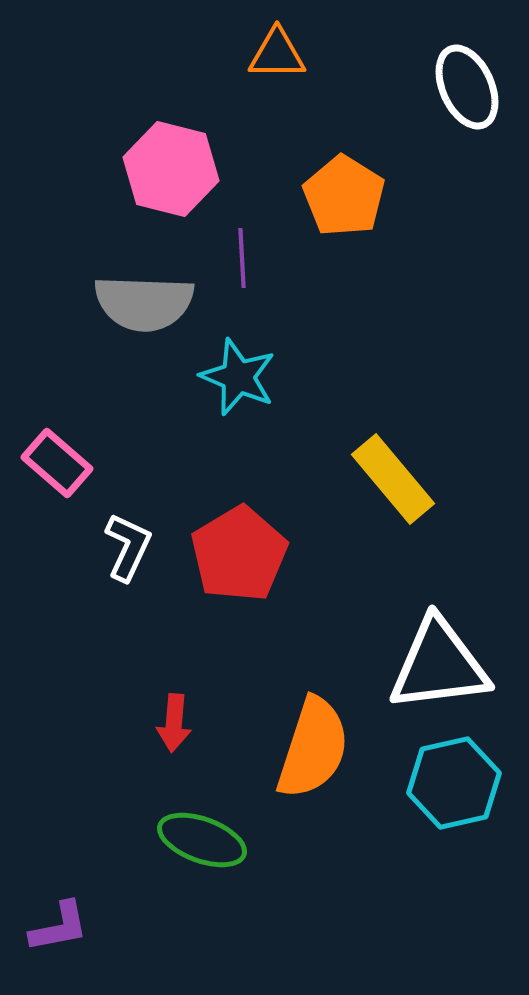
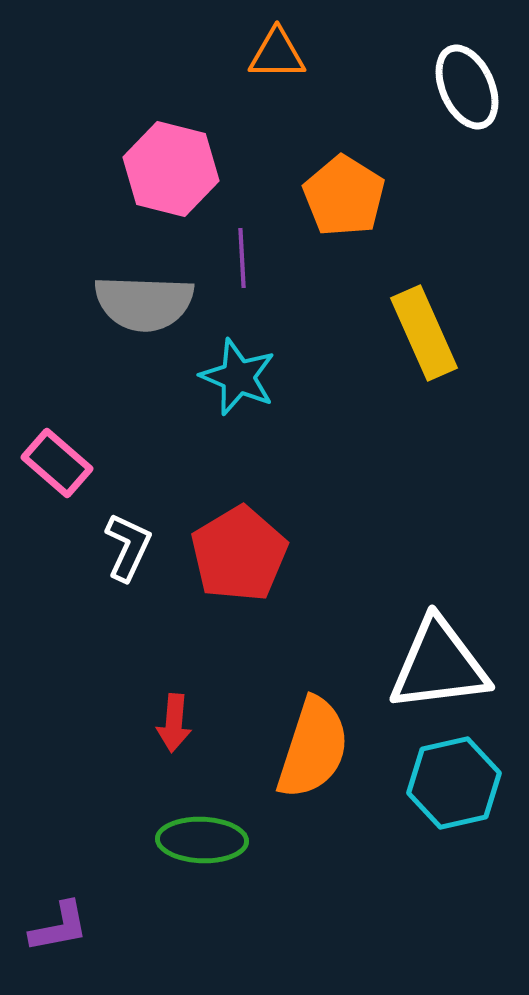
yellow rectangle: moved 31 px right, 146 px up; rotated 16 degrees clockwise
green ellipse: rotated 18 degrees counterclockwise
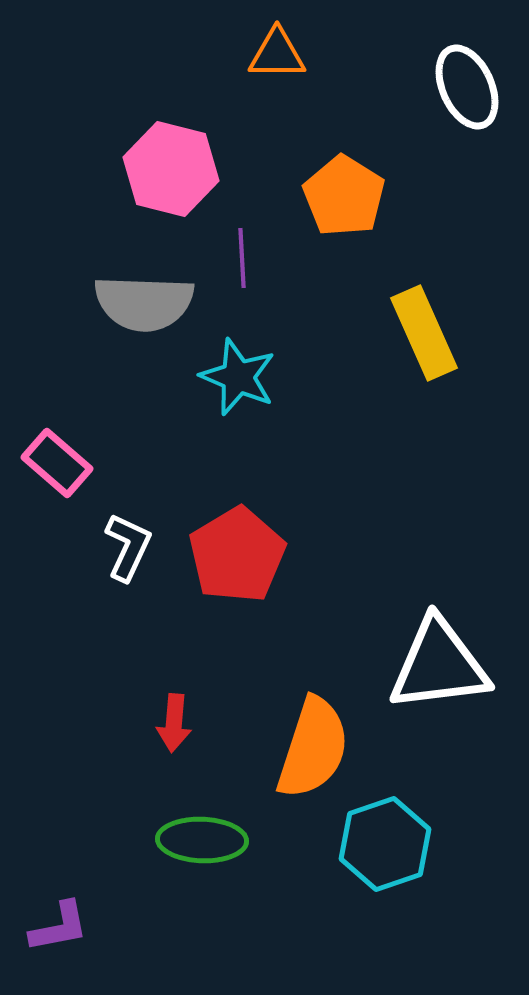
red pentagon: moved 2 px left, 1 px down
cyan hexagon: moved 69 px left, 61 px down; rotated 6 degrees counterclockwise
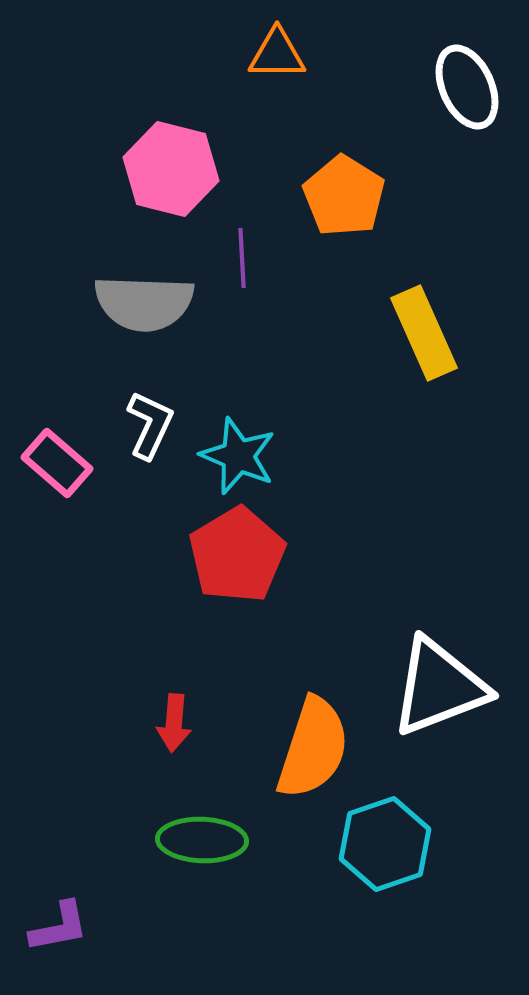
cyan star: moved 79 px down
white L-shape: moved 22 px right, 122 px up
white triangle: moved 22 px down; rotated 14 degrees counterclockwise
